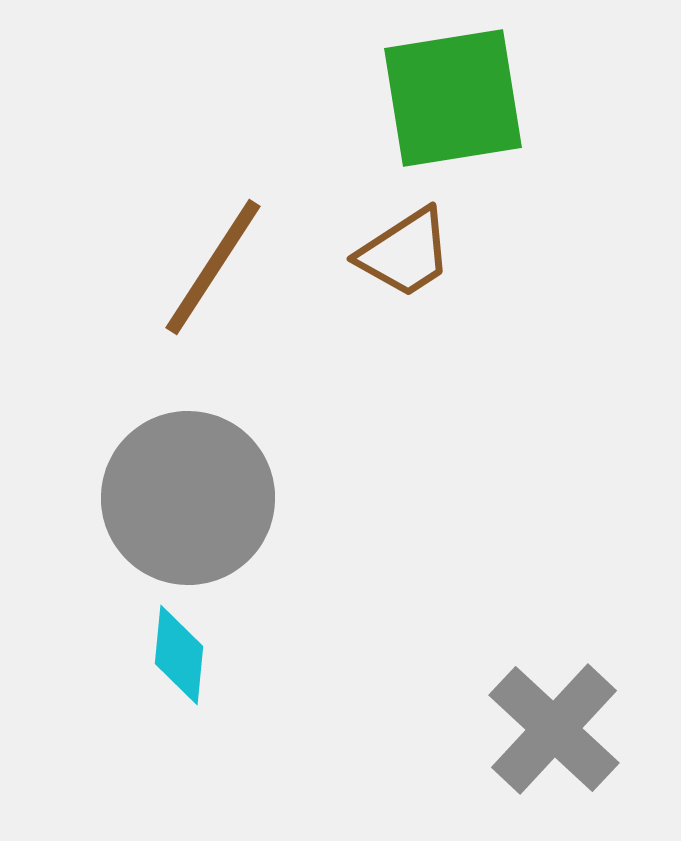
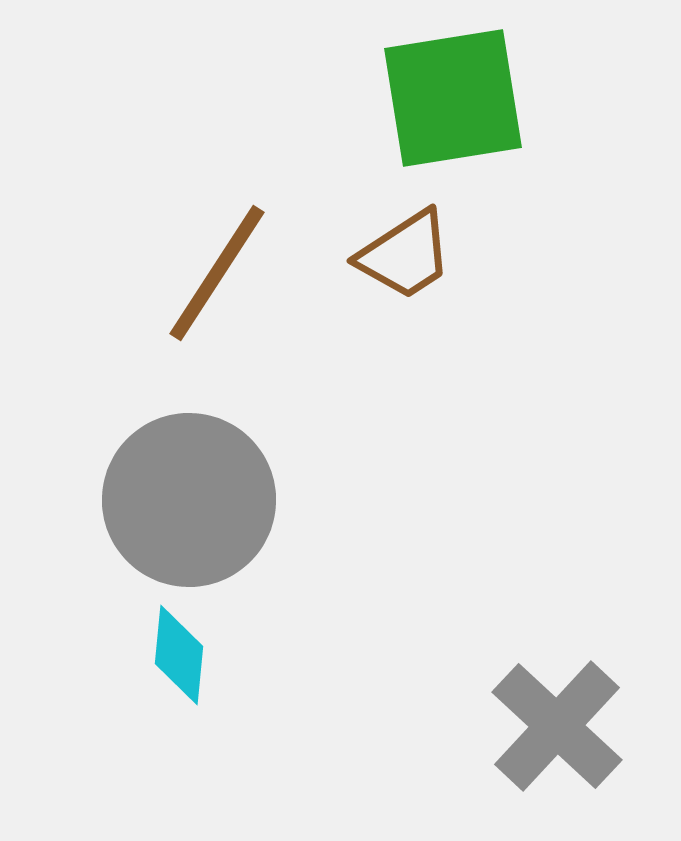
brown trapezoid: moved 2 px down
brown line: moved 4 px right, 6 px down
gray circle: moved 1 px right, 2 px down
gray cross: moved 3 px right, 3 px up
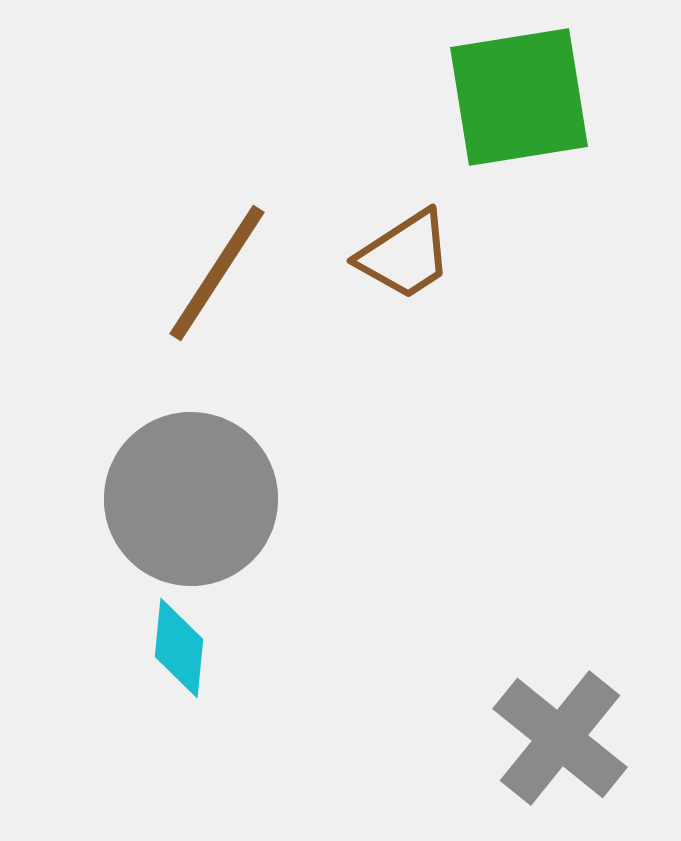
green square: moved 66 px right, 1 px up
gray circle: moved 2 px right, 1 px up
cyan diamond: moved 7 px up
gray cross: moved 3 px right, 12 px down; rotated 4 degrees counterclockwise
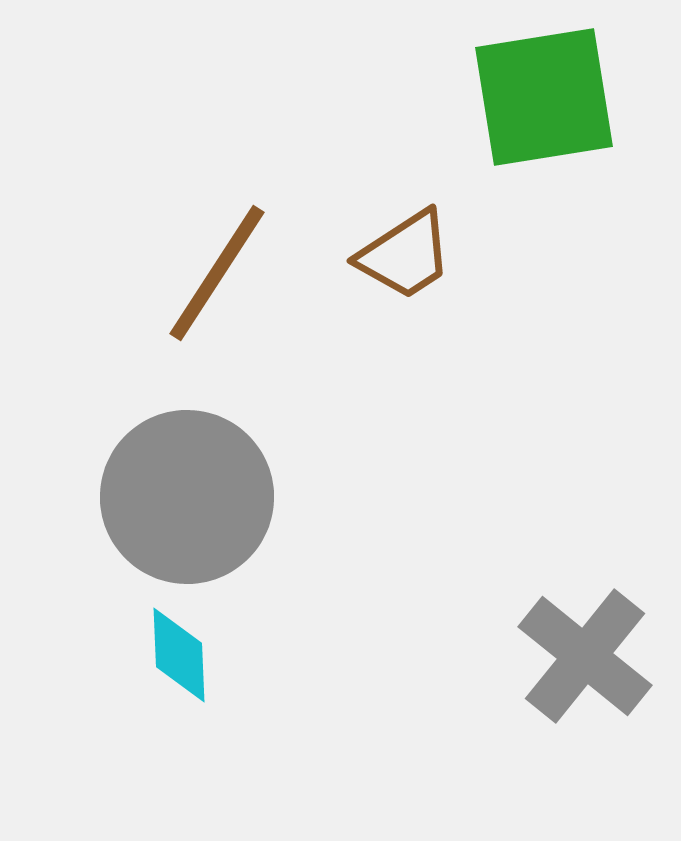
green square: moved 25 px right
gray circle: moved 4 px left, 2 px up
cyan diamond: moved 7 px down; rotated 8 degrees counterclockwise
gray cross: moved 25 px right, 82 px up
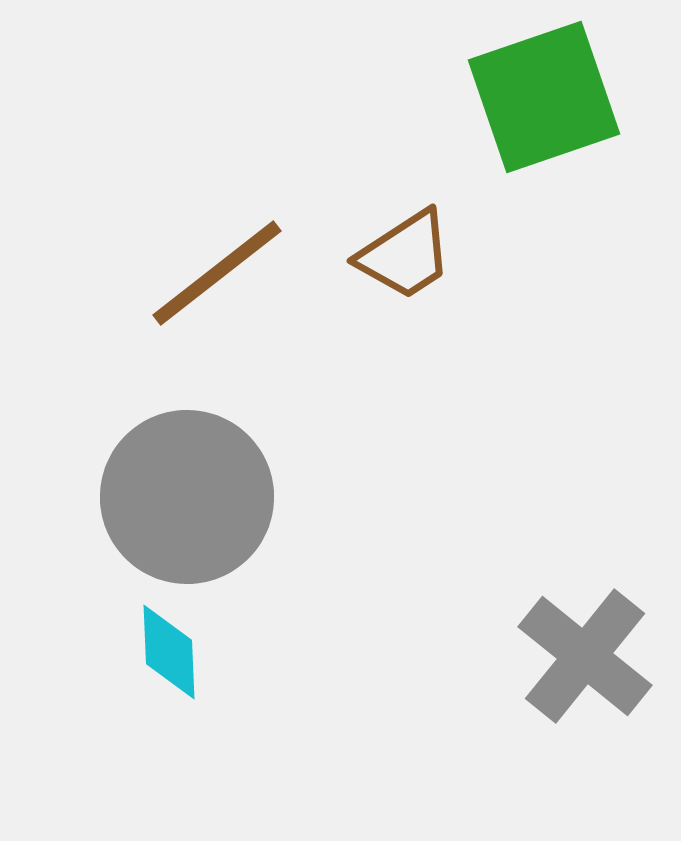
green square: rotated 10 degrees counterclockwise
brown line: rotated 19 degrees clockwise
cyan diamond: moved 10 px left, 3 px up
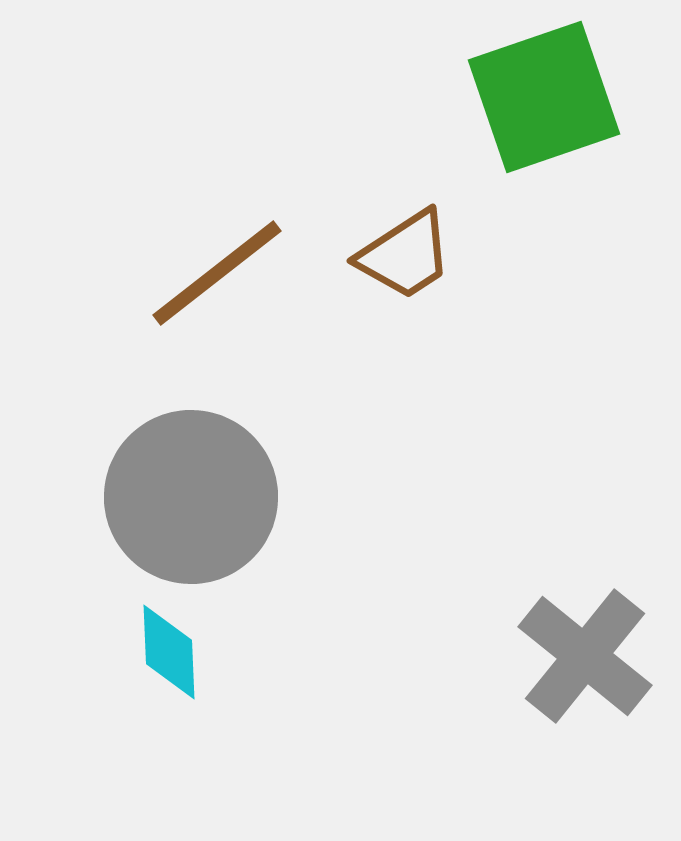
gray circle: moved 4 px right
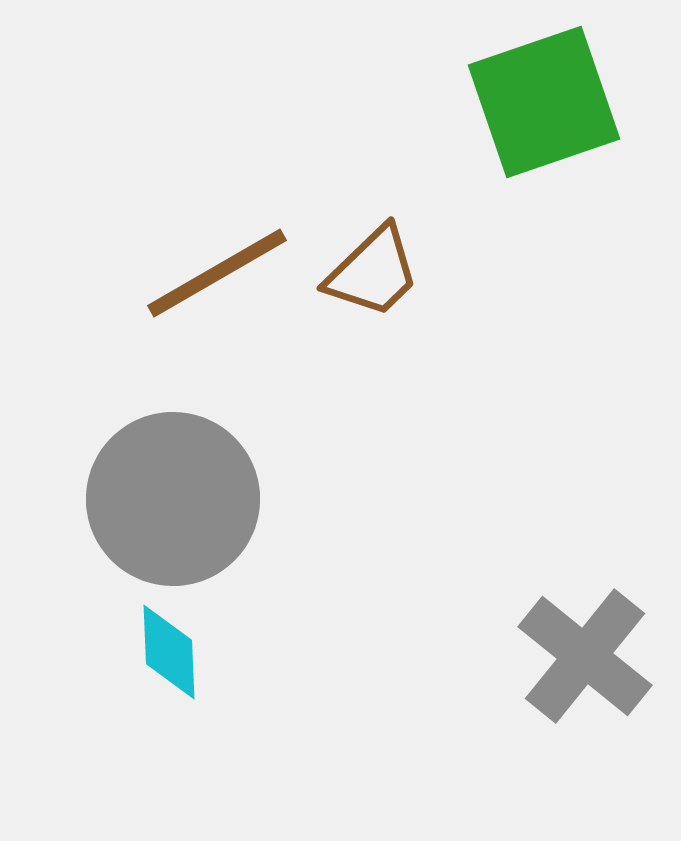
green square: moved 5 px down
brown trapezoid: moved 32 px left, 17 px down; rotated 11 degrees counterclockwise
brown line: rotated 8 degrees clockwise
gray circle: moved 18 px left, 2 px down
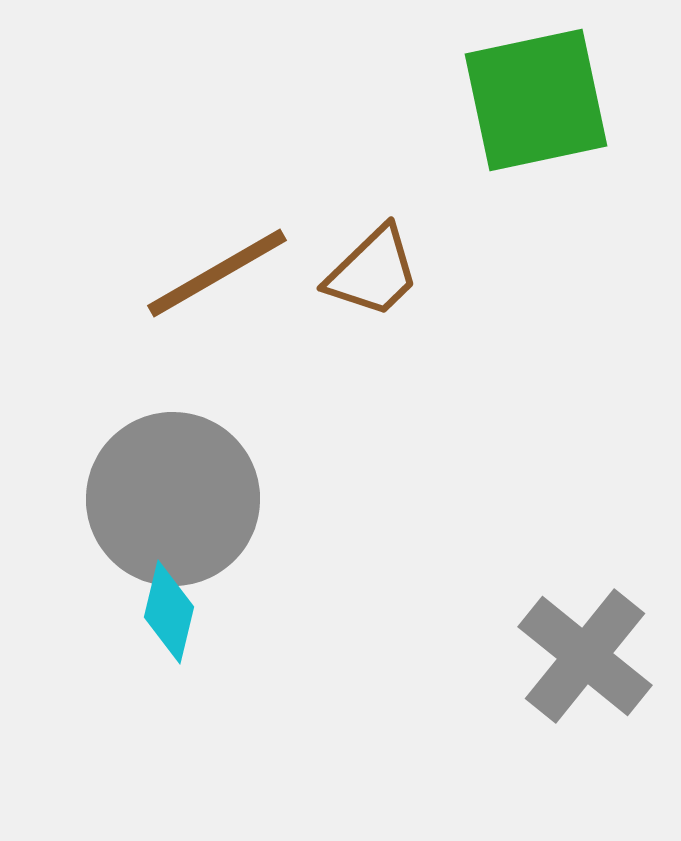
green square: moved 8 px left, 2 px up; rotated 7 degrees clockwise
cyan diamond: moved 40 px up; rotated 16 degrees clockwise
